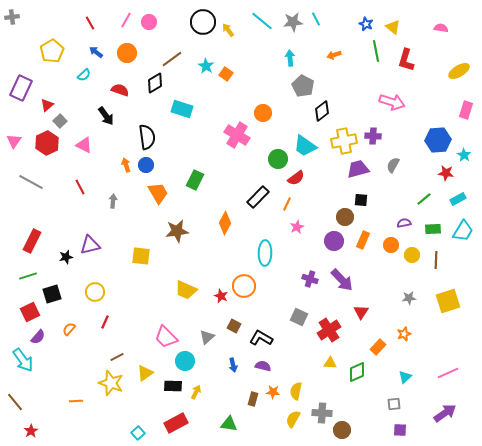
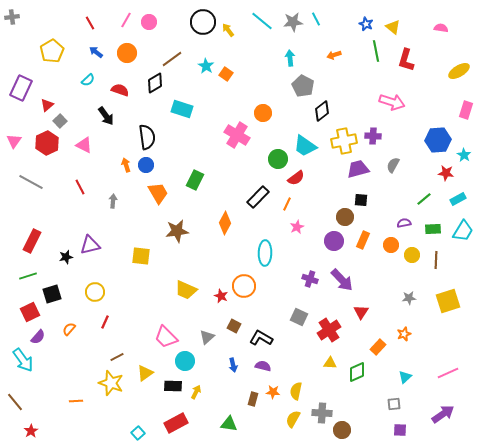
cyan semicircle at (84, 75): moved 4 px right, 5 px down
purple arrow at (445, 413): moved 2 px left, 1 px down
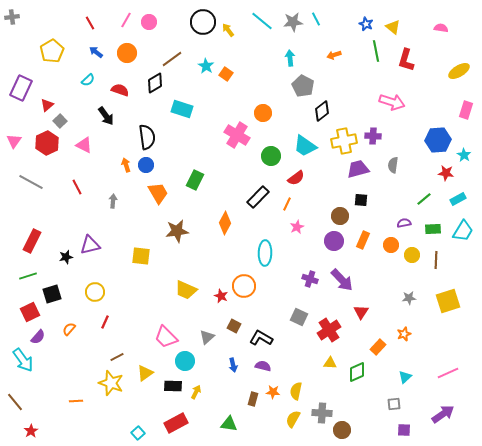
green circle at (278, 159): moved 7 px left, 3 px up
gray semicircle at (393, 165): rotated 21 degrees counterclockwise
red line at (80, 187): moved 3 px left
brown circle at (345, 217): moved 5 px left, 1 px up
purple square at (400, 430): moved 4 px right
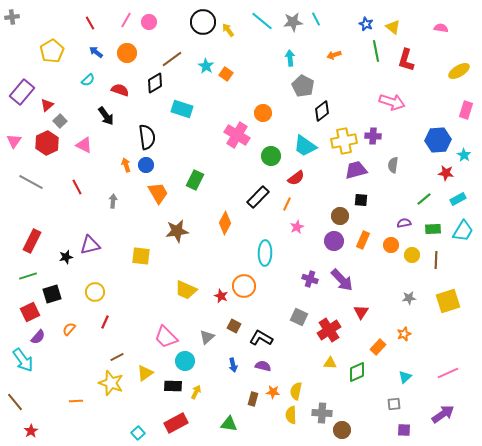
purple rectangle at (21, 88): moved 1 px right, 4 px down; rotated 15 degrees clockwise
purple trapezoid at (358, 169): moved 2 px left, 1 px down
yellow semicircle at (293, 419): moved 2 px left, 4 px up; rotated 30 degrees counterclockwise
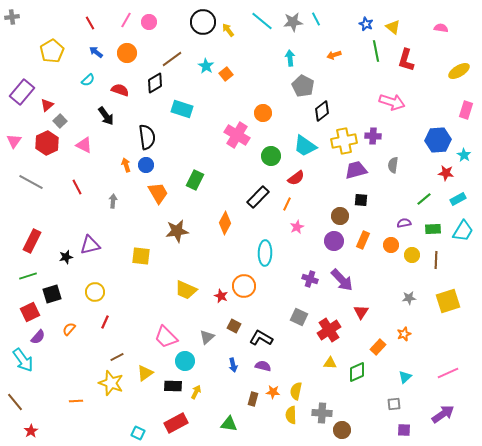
orange square at (226, 74): rotated 16 degrees clockwise
cyan square at (138, 433): rotated 24 degrees counterclockwise
